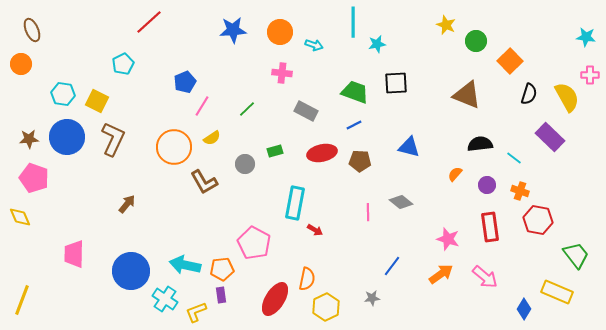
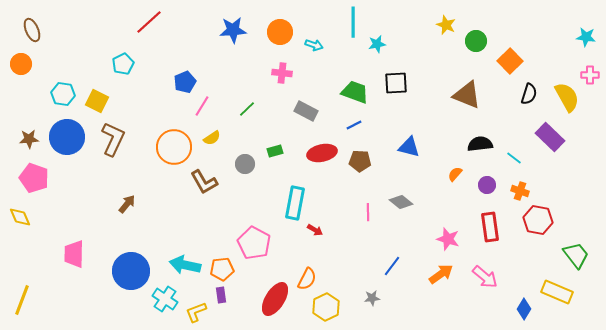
orange semicircle at (307, 279): rotated 15 degrees clockwise
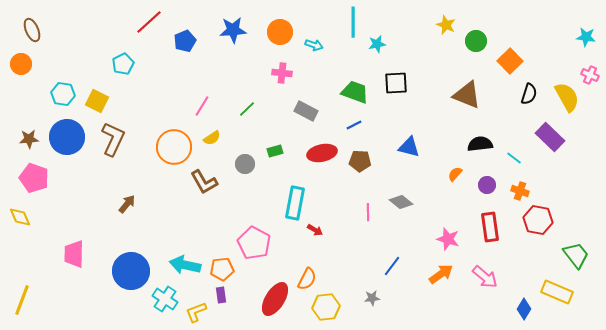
pink cross at (590, 75): rotated 24 degrees clockwise
blue pentagon at (185, 82): moved 41 px up
yellow hexagon at (326, 307): rotated 20 degrees clockwise
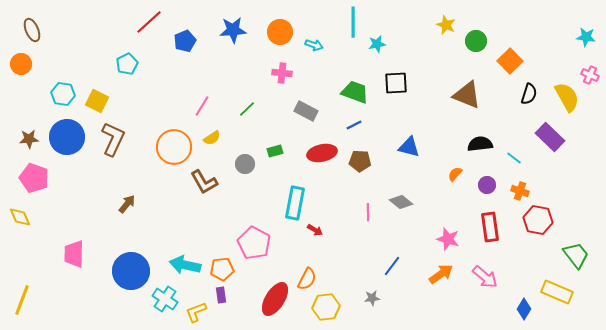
cyan pentagon at (123, 64): moved 4 px right
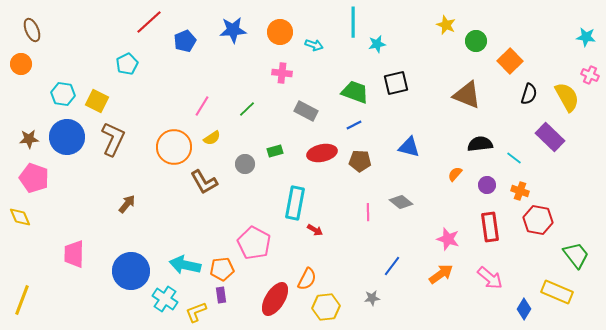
black square at (396, 83): rotated 10 degrees counterclockwise
pink arrow at (485, 277): moved 5 px right, 1 px down
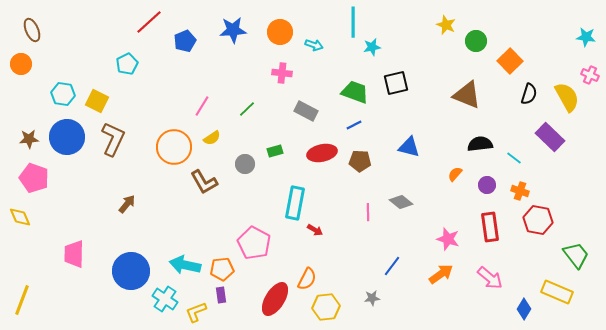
cyan star at (377, 44): moved 5 px left, 3 px down
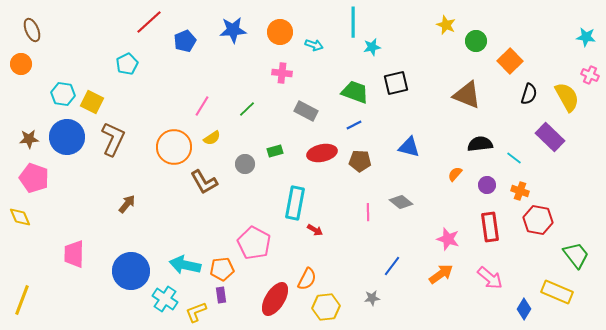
yellow square at (97, 101): moved 5 px left, 1 px down
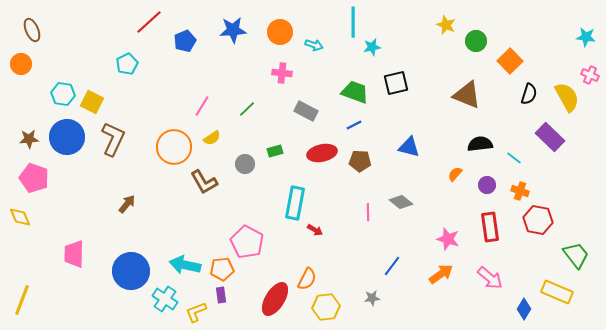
pink pentagon at (254, 243): moved 7 px left, 1 px up
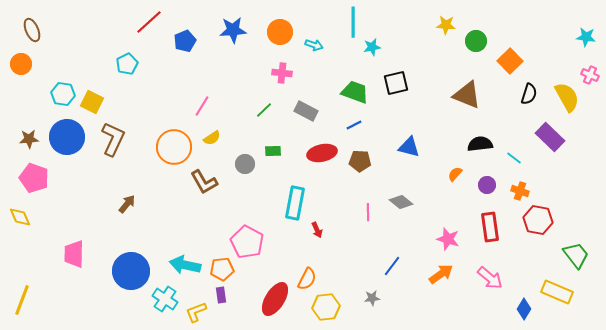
yellow star at (446, 25): rotated 18 degrees counterclockwise
green line at (247, 109): moved 17 px right, 1 px down
green rectangle at (275, 151): moved 2 px left; rotated 14 degrees clockwise
red arrow at (315, 230): moved 2 px right; rotated 35 degrees clockwise
